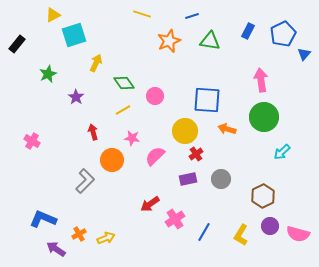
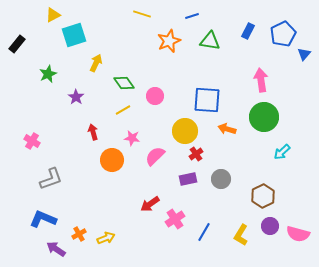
gray L-shape at (85, 181): moved 34 px left, 2 px up; rotated 25 degrees clockwise
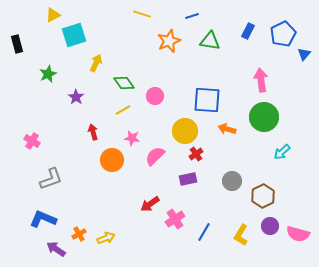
black rectangle at (17, 44): rotated 54 degrees counterclockwise
gray circle at (221, 179): moved 11 px right, 2 px down
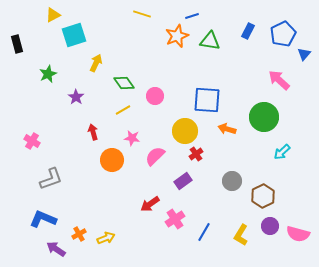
orange star at (169, 41): moved 8 px right, 5 px up
pink arrow at (261, 80): moved 18 px right; rotated 40 degrees counterclockwise
purple rectangle at (188, 179): moved 5 px left, 2 px down; rotated 24 degrees counterclockwise
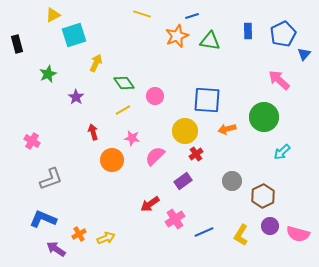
blue rectangle at (248, 31): rotated 28 degrees counterclockwise
orange arrow at (227, 129): rotated 30 degrees counterclockwise
blue line at (204, 232): rotated 36 degrees clockwise
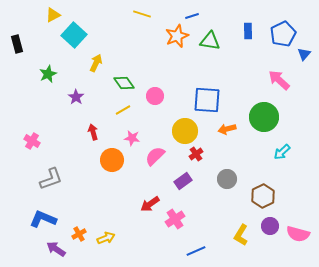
cyan square at (74, 35): rotated 30 degrees counterclockwise
gray circle at (232, 181): moved 5 px left, 2 px up
blue line at (204, 232): moved 8 px left, 19 px down
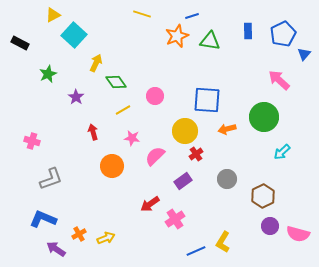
black rectangle at (17, 44): moved 3 px right, 1 px up; rotated 48 degrees counterclockwise
green diamond at (124, 83): moved 8 px left, 1 px up
pink cross at (32, 141): rotated 14 degrees counterclockwise
orange circle at (112, 160): moved 6 px down
yellow L-shape at (241, 235): moved 18 px left, 7 px down
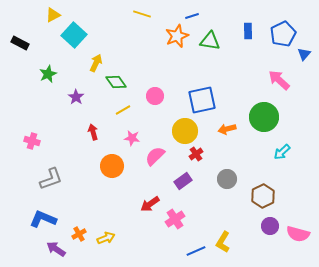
blue square at (207, 100): moved 5 px left; rotated 16 degrees counterclockwise
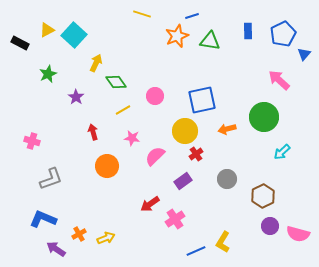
yellow triangle at (53, 15): moved 6 px left, 15 px down
orange circle at (112, 166): moved 5 px left
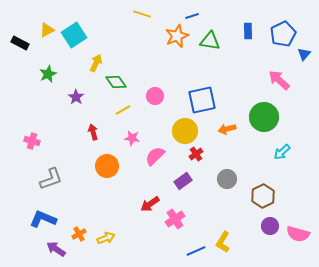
cyan square at (74, 35): rotated 15 degrees clockwise
